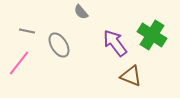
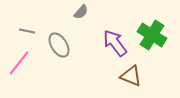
gray semicircle: rotated 98 degrees counterclockwise
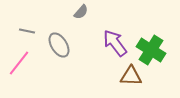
green cross: moved 1 px left, 15 px down
brown triangle: rotated 20 degrees counterclockwise
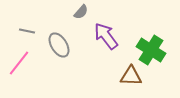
purple arrow: moved 9 px left, 7 px up
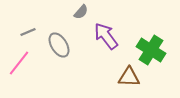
gray line: moved 1 px right, 1 px down; rotated 35 degrees counterclockwise
brown triangle: moved 2 px left, 1 px down
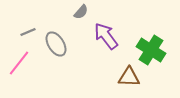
gray ellipse: moved 3 px left, 1 px up
